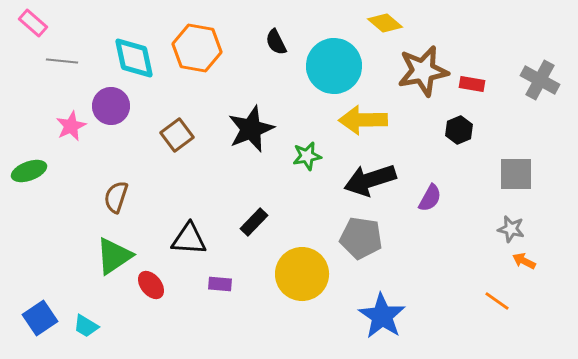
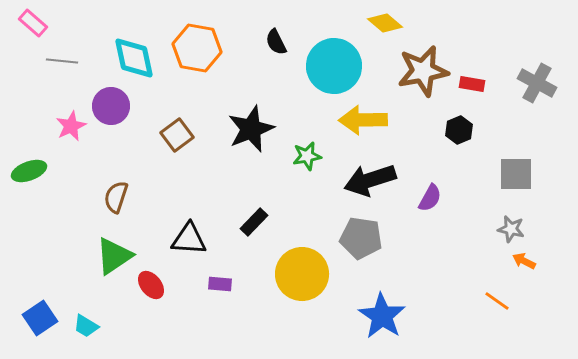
gray cross: moved 3 px left, 3 px down
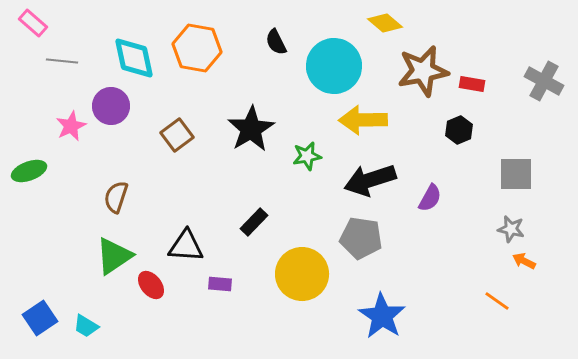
gray cross: moved 7 px right, 2 px up
black star: rotated 9 degrees counterclockwise
black triangle: moved 3 px left, 7 px down
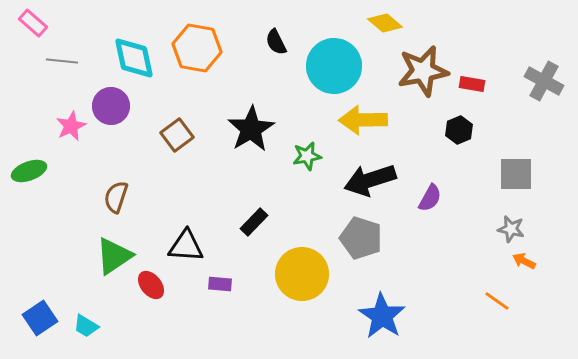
gray pentagon: rotated 9 degrees clockwise
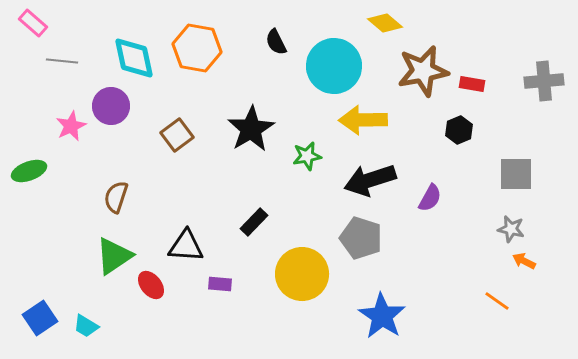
gray cross: rotated 33 degrees counterclockwise
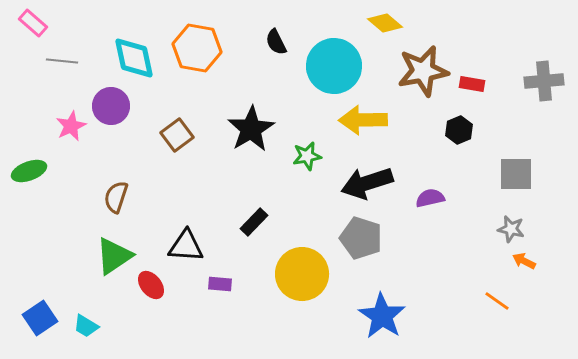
black arrow: moved 3 px left, 3 px down
purple semicircle: rotated 132 degrees counterclockwise
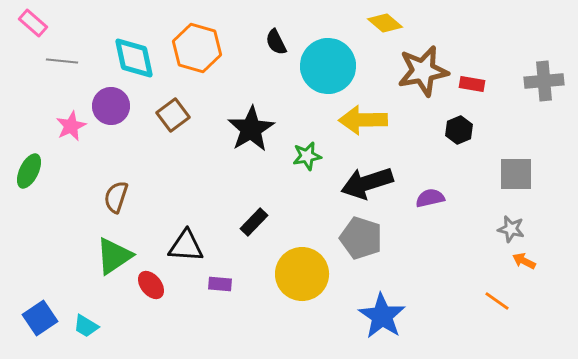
orange hexagon: rotated 6 degrees clockwise
cyan circle: moved 6 px left
brown square: moved 4 px left, 20 px up
green ellipse: rotated 44 degrees counterclockwise
